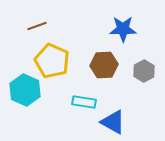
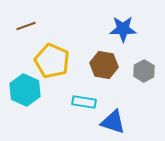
brown line: moved 11 px left
brown hexagon: rotated 12 degrees clockwise
blue triangle: rotated 12 degrees counterclockwise
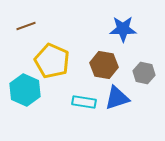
gray hexagon: moved 2 px down; rotated 20 degrees counterclockwise
blue triangle: moved 4 px right, 24 px up; rotated 36 degrees counterclockwise
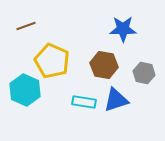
blue triangle: moved 1 px left, 2 px down
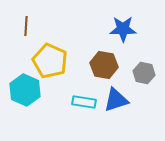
brown line: rotated 66 degrees counterclockwise
yellow pentagon: moved 2 px left
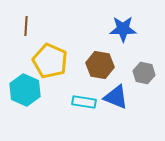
brown hexagon: moved 4 px left
blue triangle: moved 3 px up; rotated 40 degrees clockwise
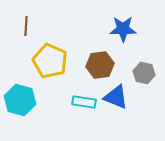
brown hexagon: rotated 16 degrees counterclockwise
cyan hexagon: moved 5 px left, 10 px down; rotated 8 degrees counterclockwise
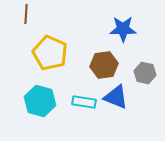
brown line: moved 12 px up
yellow pentagon: moved 8 px up
brown hexagon: moved 4 px right
gray hexagon: moved 1 px right
cyan hexagon: moved 20 px right, 1 px down
